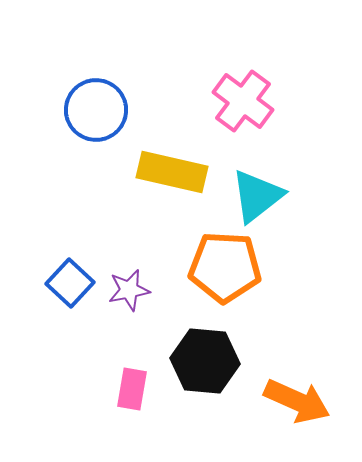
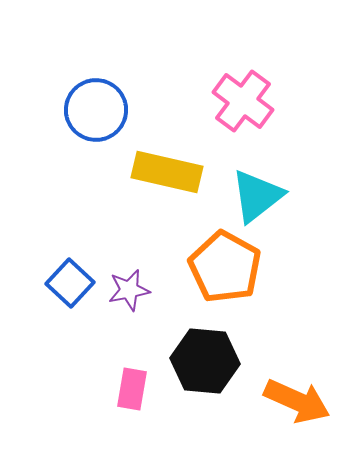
yellow rectangle: moved 5 px left
orange pentagon: rotated 26 degrees clockwise
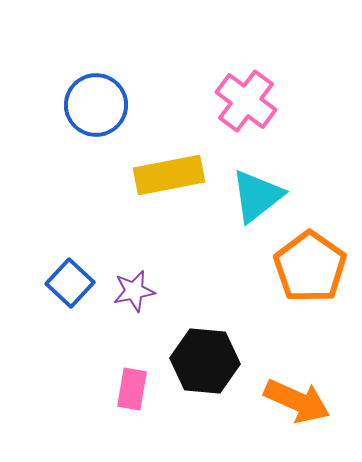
pink cross: moved 3 px right
blue circle: moved 5 px up
yellow rectangle: moved 2 px right, 3 px down; rotated 24 degrees counterclockwise
orange pentagon: moved 85 px right; rotated 6 degrees clockwise
purple star: moved 5 px right, 1 px down
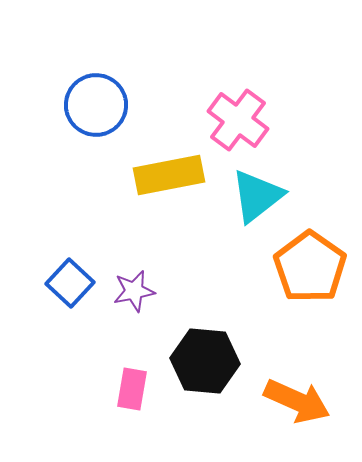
pink cross: moved 8 px left, 19 px down
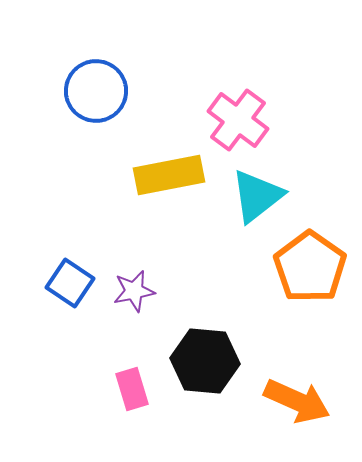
blue circle: moved 14 px up
blue square: rotated 9 degrees counterclockwise
pink rectangle: rotated 27 degrees counterclockwise
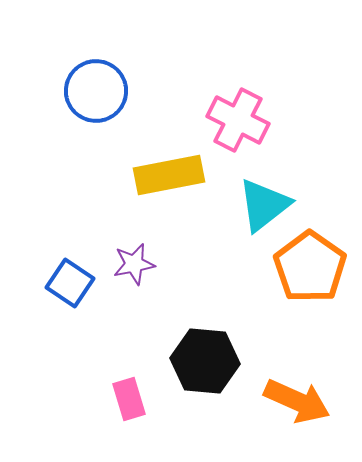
pink cross: rotated 10 degrees counterclockwise
cyan triangle: moved 7 px right, 9 px down
purple star: moved 27 px up
pink rectangle: moved 3 px left, 10 px down
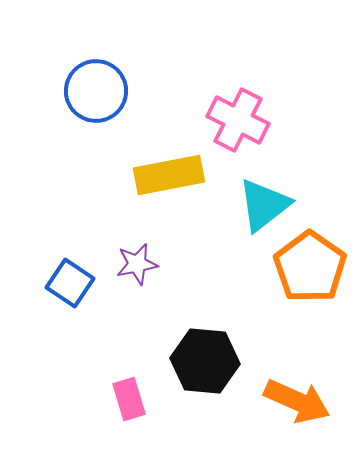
purple star: moved 3 px right
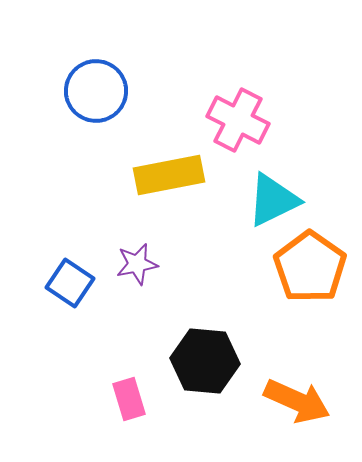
cyan triangle: moved 9 px right, 5 px up; rotated 12 degrees clockwise
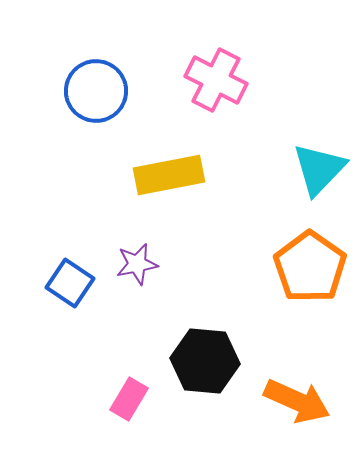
pink cross: moved 22 px left, 40 px up
cyan triangle: moved 46 px right, 31 px up; rotated 20 degrees counterclockwise
pink rectangle: rotated 48 degrees clockwise
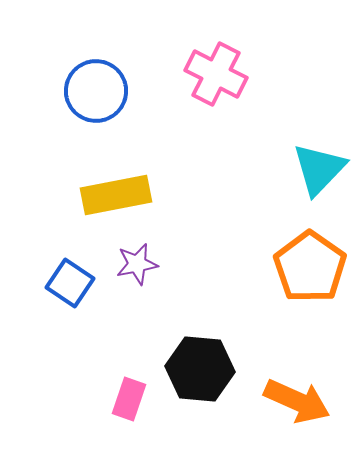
pink cross: moved 6 px up
yellow rectangle: moved 53 px left, 20 px down
black hexagon: moved 5 px left, 8 px down
pink rectangle: rotated 12 degrees counterclockwise
